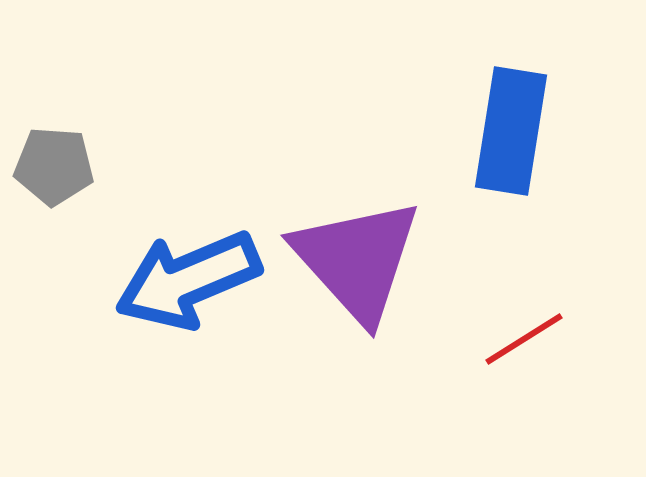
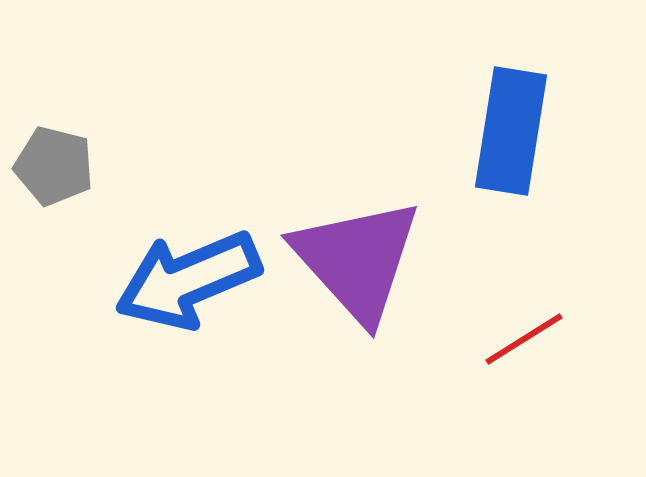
gray pentagon: rotated 10 degrees clockwise
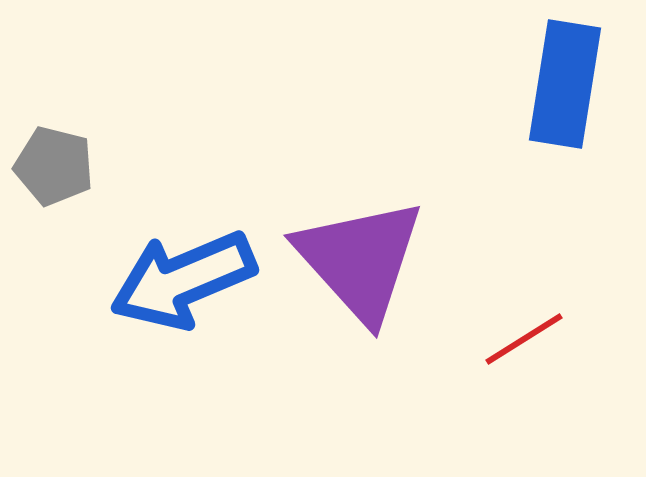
blue rectangle: moved 54 px right, 47 px up
purple triangle: moved 3 px right
blue arrow: moved 5 px left
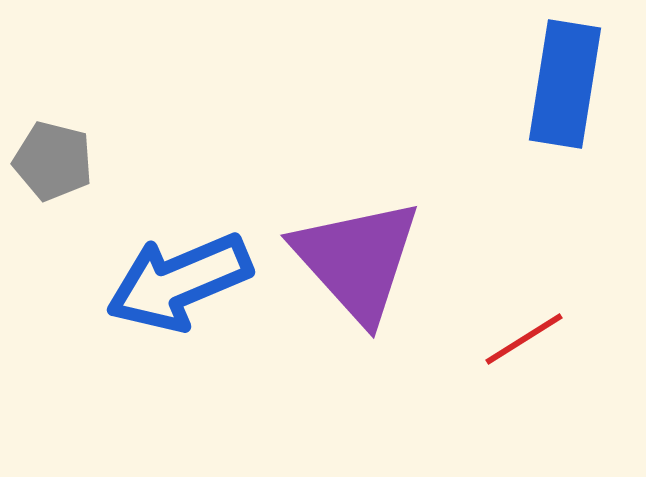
gray pentagon: moved 1 px left, 5 px up
purple triangle: moved 3 px left
blue arrow: moved 4 px left, 2 px down
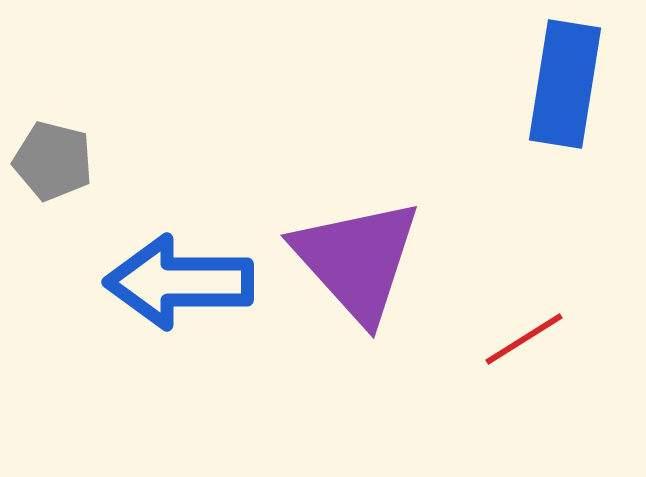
blue arrow: rotated 23 degrees clockwise
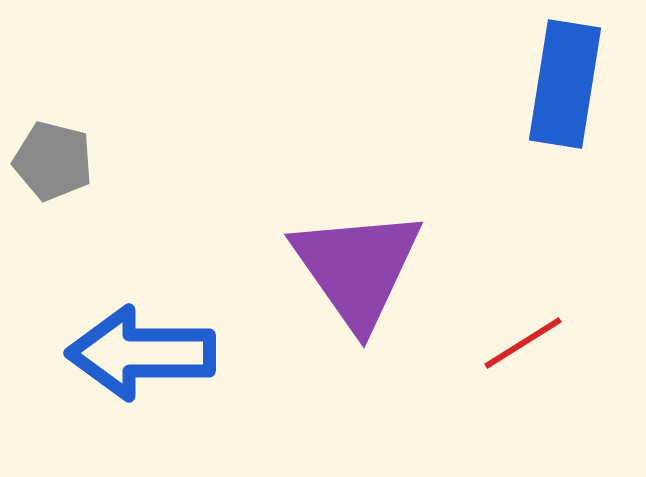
purple triangle: moved 8 px down; rotated 7 degrees clockwise
blue arrow: moved 38 px left, 71 px down
red line: moved 1 px left, 4 px down
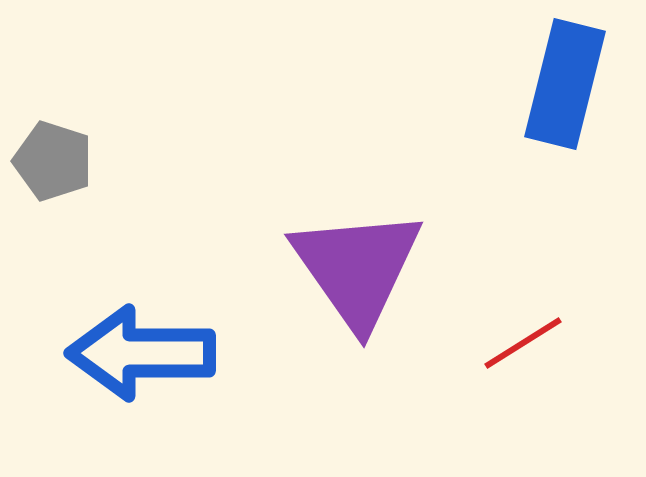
blue rectangle: rotated 5 degrees clockwise
gray pentagon: rotated 4 degrees clockwise
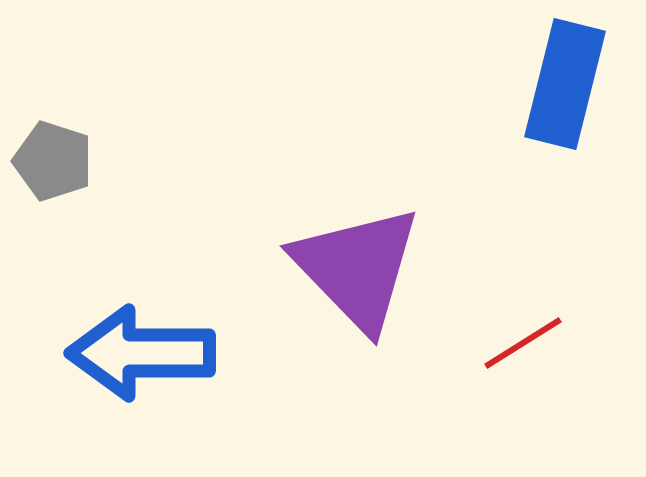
purple triangle: rotated 9 degrees counterclockwise
